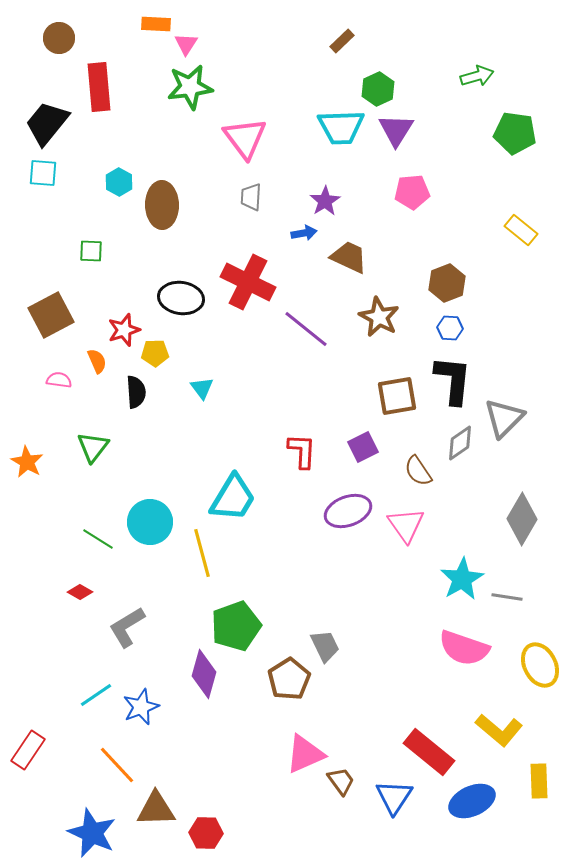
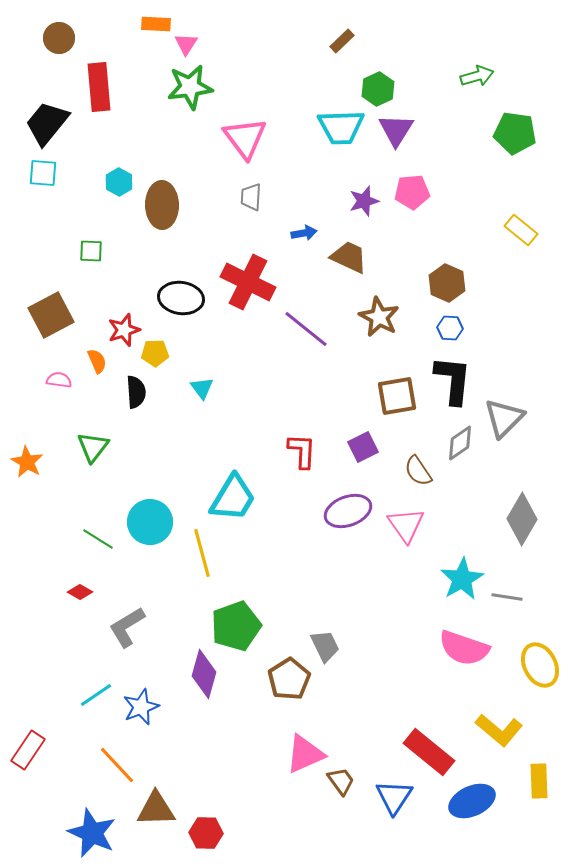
purple star at (325, 201): moved 39 px right; rotated 16 degrees clockwise
brown hexagon at (447, 283): rotated 15 degrees counterclockwise
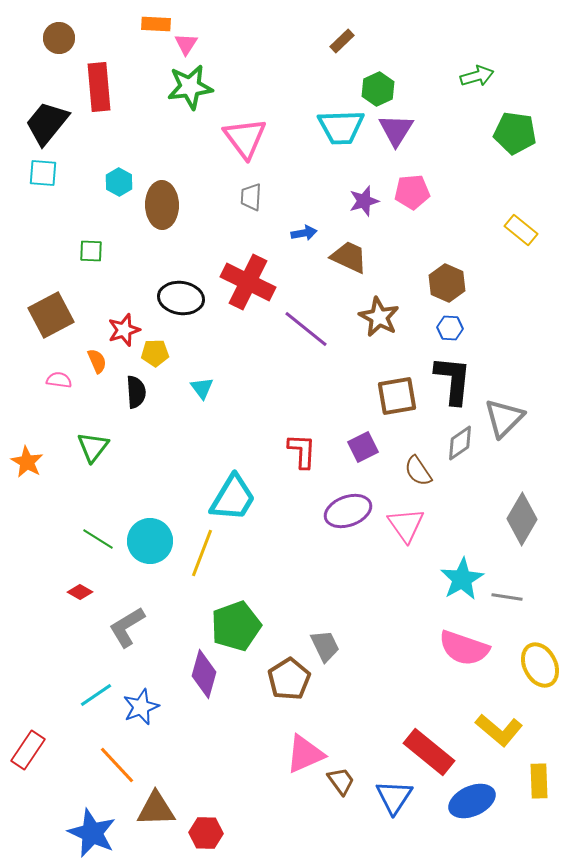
cyan circle at (150, 522): moved 19 px down
yellow line at (202, 553): rotated 36 degrees clockwise
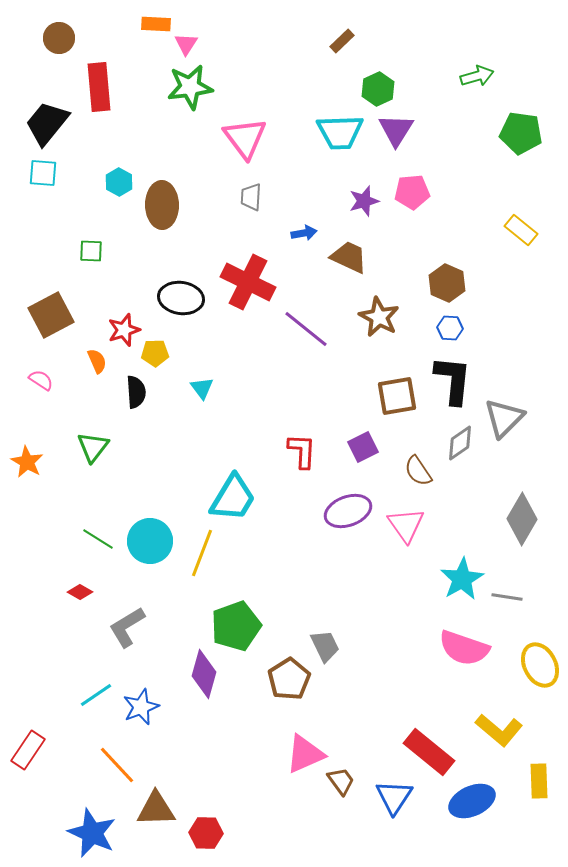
cyan trapezoid at (341, 127): moved 1 px left, 5 px down
green pentagon at (515, 133): moved 6 px right
pink semicircle at (59, 380): moved 18 px left; rotated 25 degrees clockwise
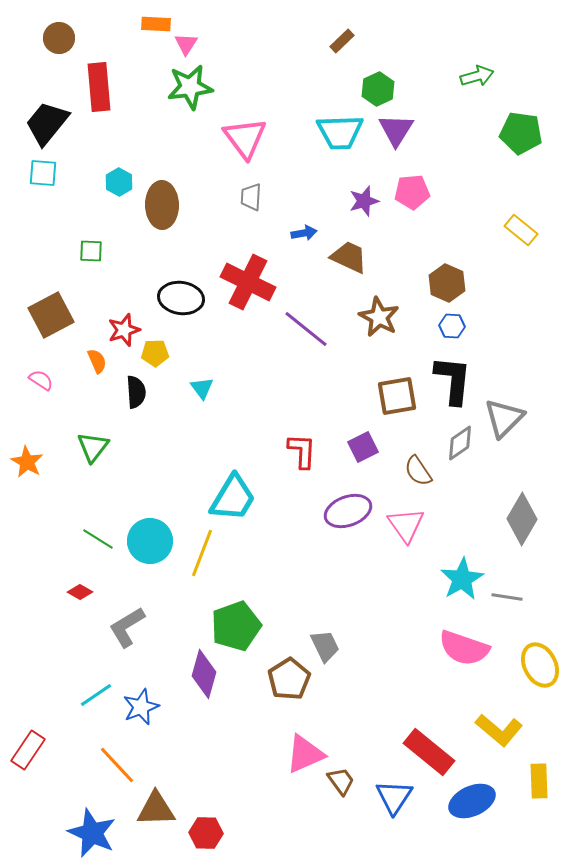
blue hexagon at (450, 328): moved 2 px right, 2 px up
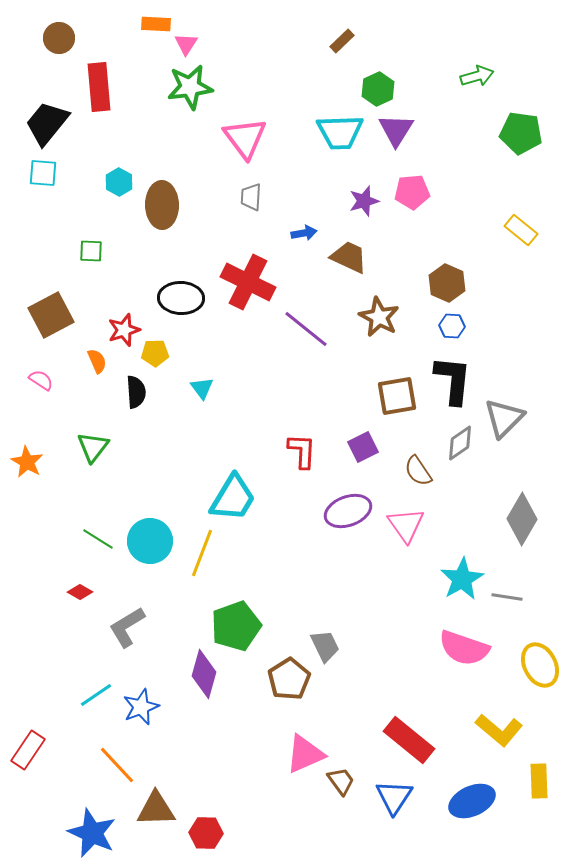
black ellipse at (181, 298): rotated 6 degrees counterclockwise
red rectangle at (429, 752): moved 20 px left, 12 px up
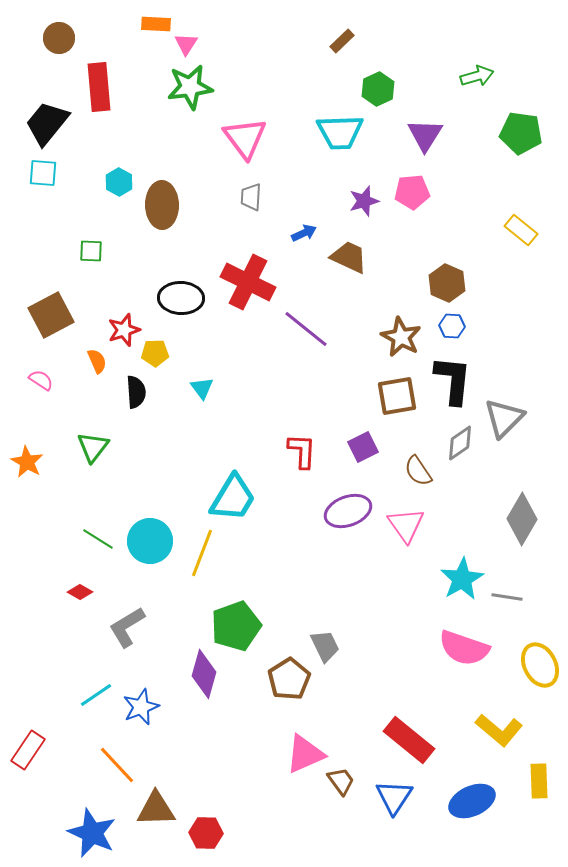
purple triangle at (396, 130): moved 29 px right, 5 px down
blue arrow at (304, 233): rotated 15 degrees counterclockwise
brown star at (379, 317): moved 22 px right, 20 px down
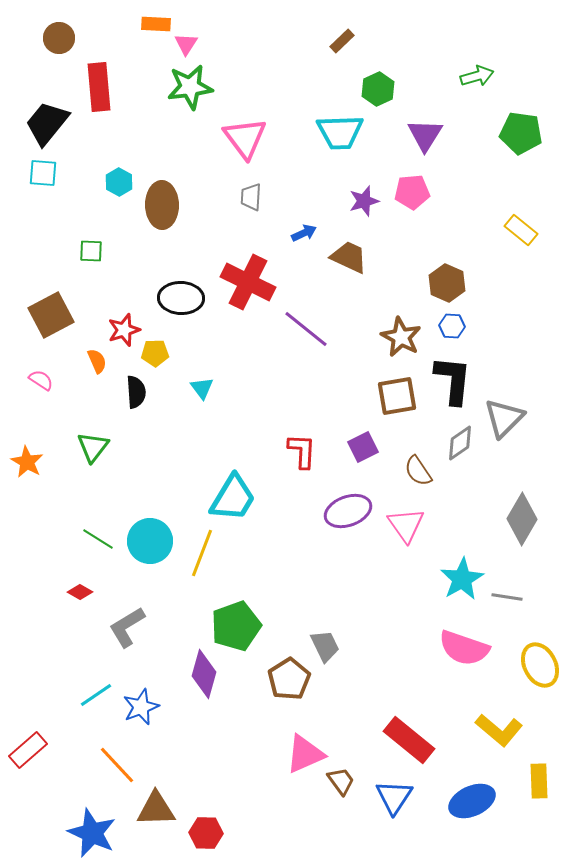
red rectangle at (28, 750): rotated 15 degrees clockwise
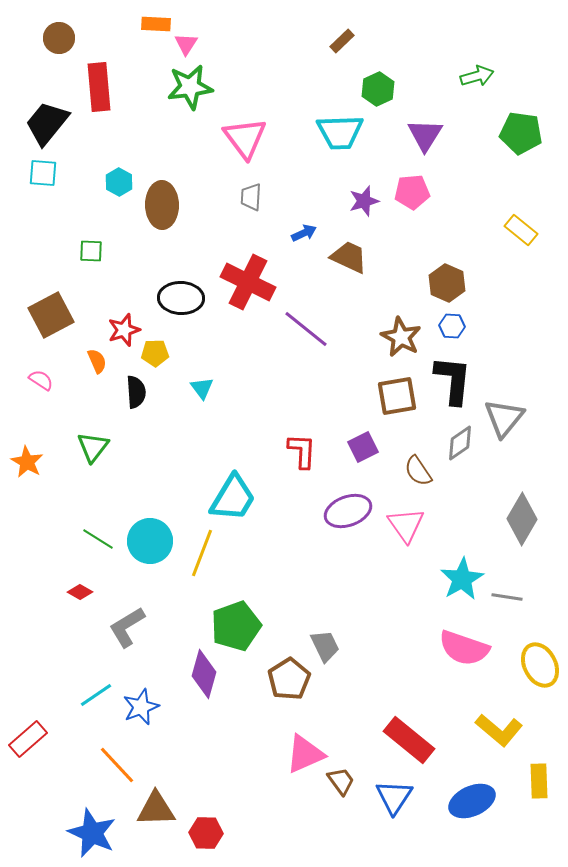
gray triangle at (504, 418): rotated 6 degrees counterclockwise
red rectangle at (28, 750): moved 11 px up
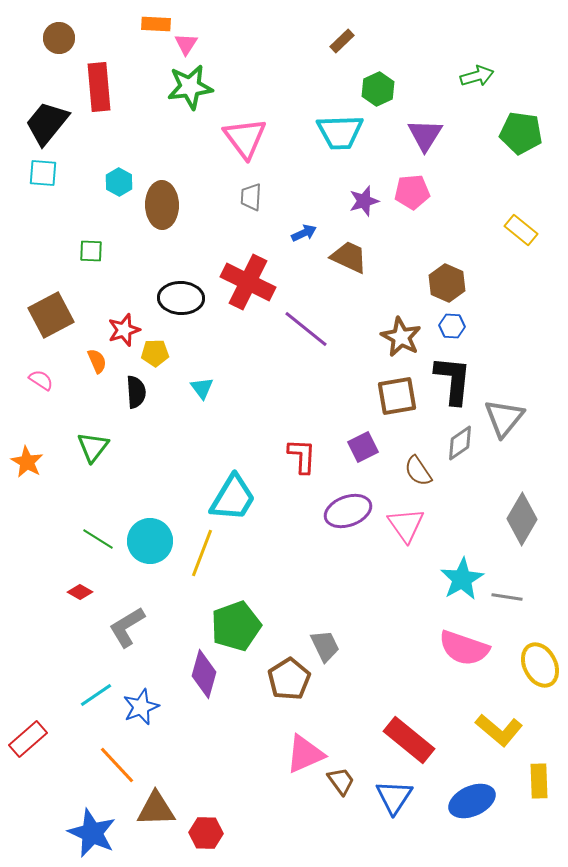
red L-shape at (302, 451): moved 5 px down
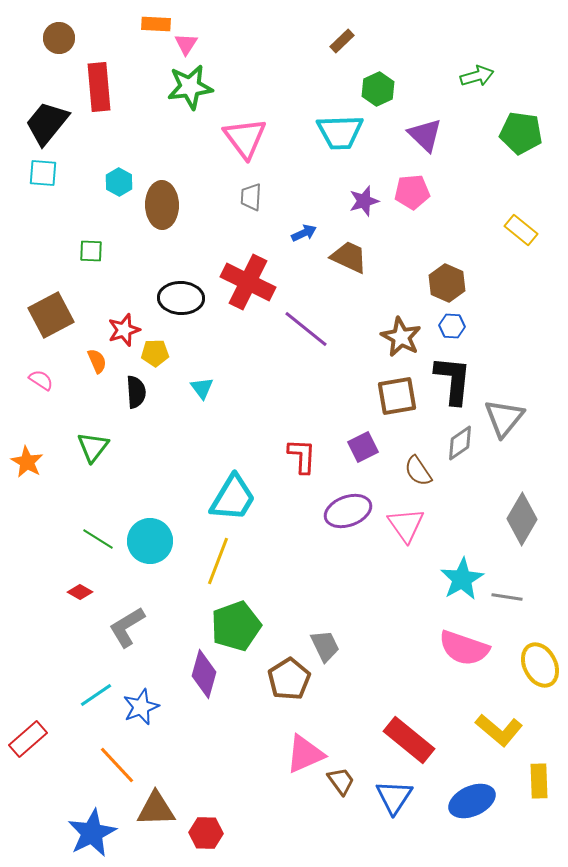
purple triangle at (425, 135): rotated 18 degrees counterclockwise
yellow line at (202, 553): moved 16 px right, 8 px down
blue star at (92, 833): rotated 21 degrees clockwise
